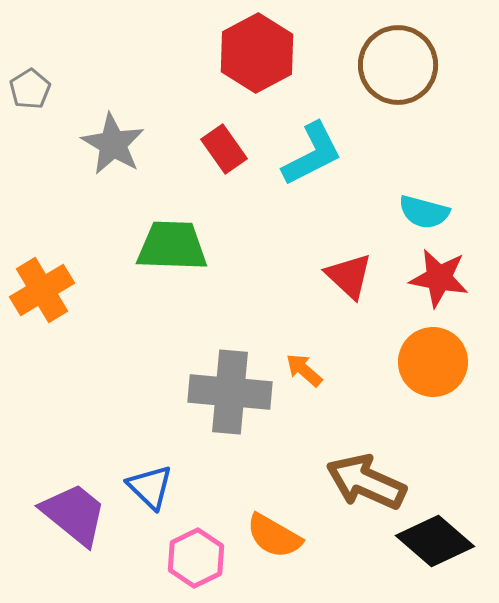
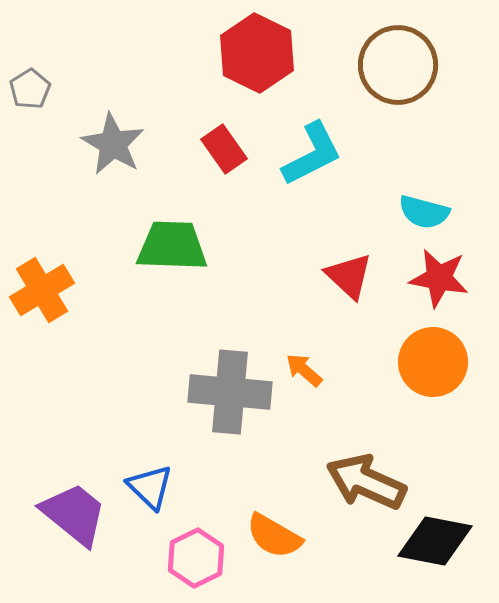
red hexagon: rotated 6 degrees counterclockwise
black diamond: rotated 30 degrees counterclockwise
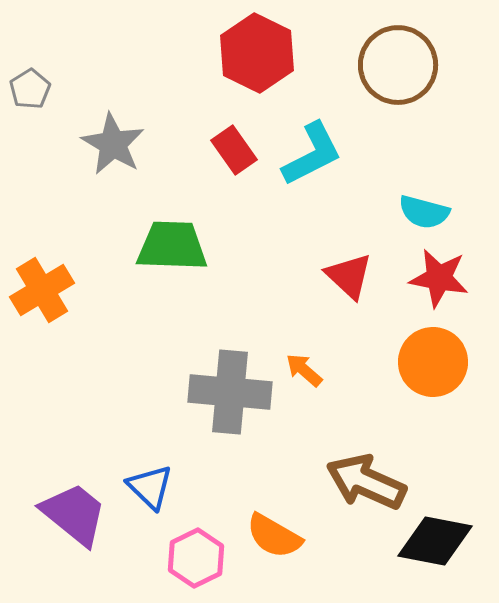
red rectangle: moved 10 px right, 1 px down
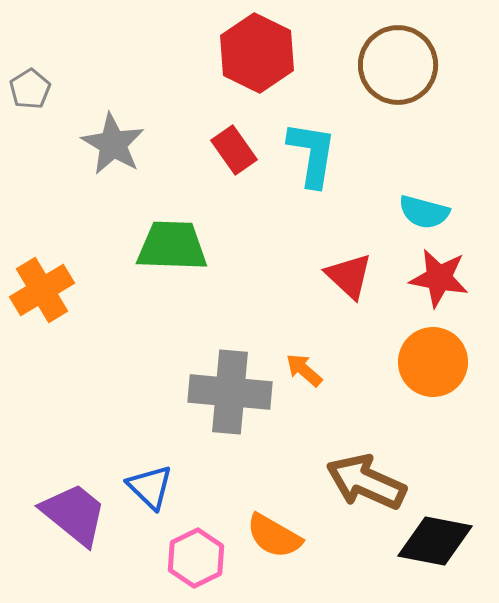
cyan L-shape: rotated 54 degrees counterclockwise
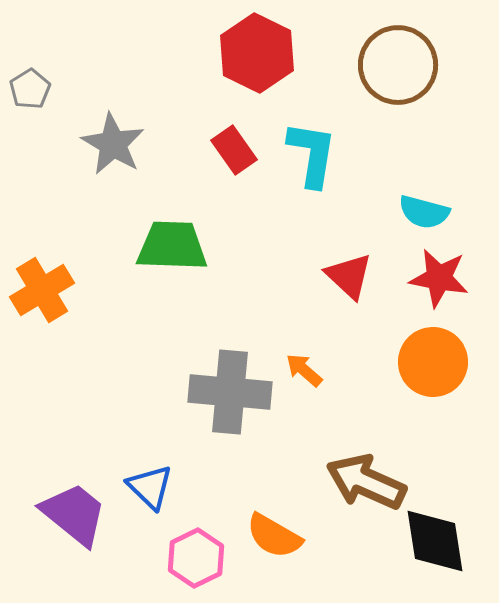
black diamond: rotated 70 degrees clockwise
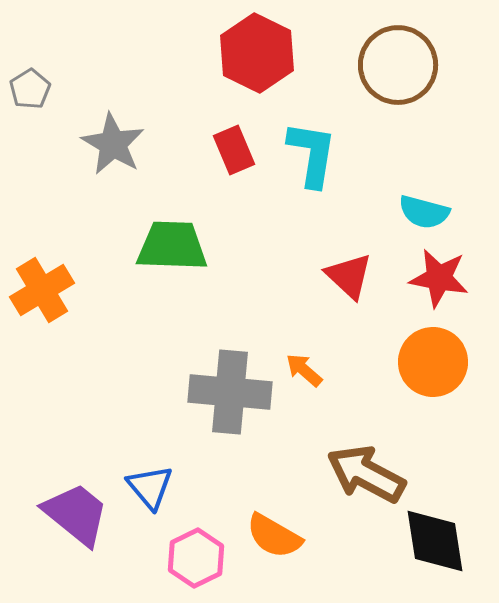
red rectangle: rotated 12 degrees clockwise
brown arrow: moved 8 px up; rotated 4 degrees clockwise
blue triangle: rotated 6 degrees clockwise
purple trapezoid: moved 2 px right
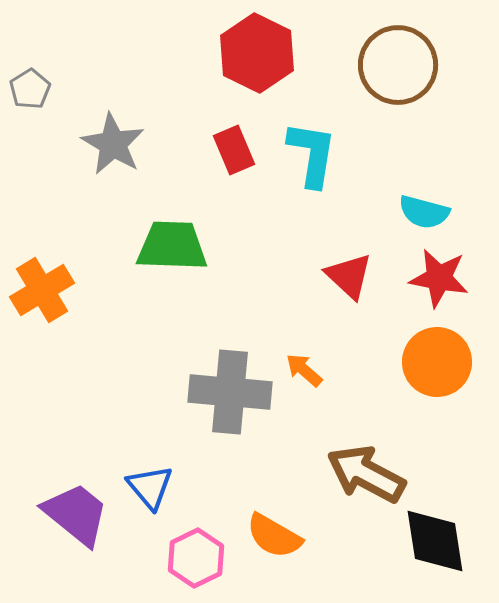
orange circle: moved 4 px right
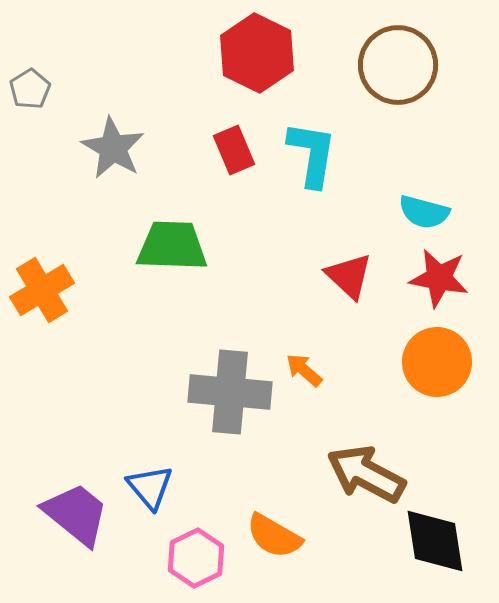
gray star: moved 4 px down
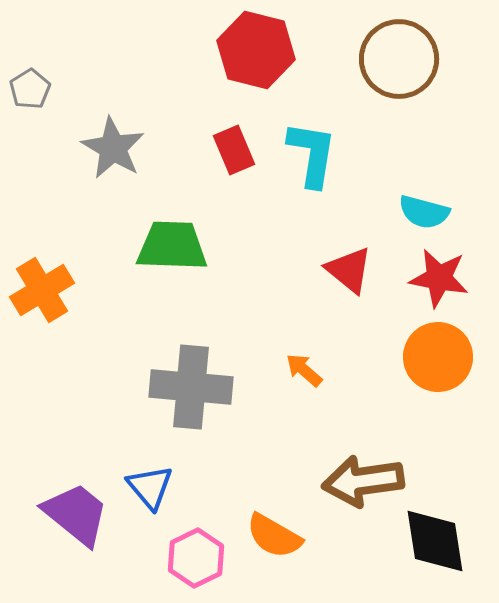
red hexagon: moved 1 px left, 3 px up; rotated 12 degrees counterclockwise
brown circle: moved 1 px right, 6 px up
red triangle: moved 6 px up; rotated 4 degrees counterclockwise
orange circle: moved 1 px right, 5 px up
gray cross: moved 39 px left, 5 px up
brown arrow: moved 3 px left, 7 px down; rotated 36 degrees counterclockwise
